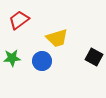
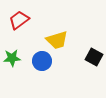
yellow trapezoid: moved 2 px down
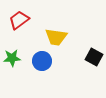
yellow trapezoid: moved 1 px left, 3 px up; rotated 25 degrees clockwise
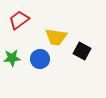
black square: moved 12 px left, 6 px up
blue circle: moved 2 px left, 2 px up
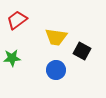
red trapezoid: moved 2 px left
blue circle: moved 16 px right, 11 px down
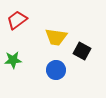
green star: moved 1 px right, 2 px down
